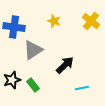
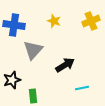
yellow cross: rotated 30 degrees clockwise
blue cross: moved 2 px up
gray triangle: rotated 15 degrees counterclockwise
black arrow: rotated 12 degrees clockwise
green rectangle: moved 11 px down; rotated 32 degrees clockwise
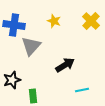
yellow cross: rotated 24 degrees counterclockwise
gray triangle: moved 2 px left, 4 px up
cyan line: moved 2 px down
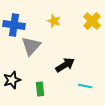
yellow cross: moved 1 px right
cyan line: moved 3 px right, 4 px up; rotated 24 degrees clockwise
green rectangle: moved 7 px right, 7 px up
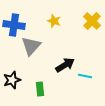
cyan line: moved 10 px up
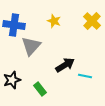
green rectangle: rotated 32 degrees counterclockwise
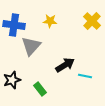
yellow star: moved 4 px left; rotated 16 degrees counterclockwise
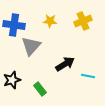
yellow cross: moved 9 px left; rotated 24 degrees clockwise
black arrow: moved 1 px up
cyan line: moved 3 px right
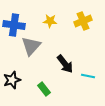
black arrow: rotated 84 degrees clockwise
green rectangle: moved 4 px right
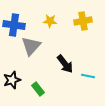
yellow cross: rotated 12 degrees clockwise
green rectangle: moved 6 px left
